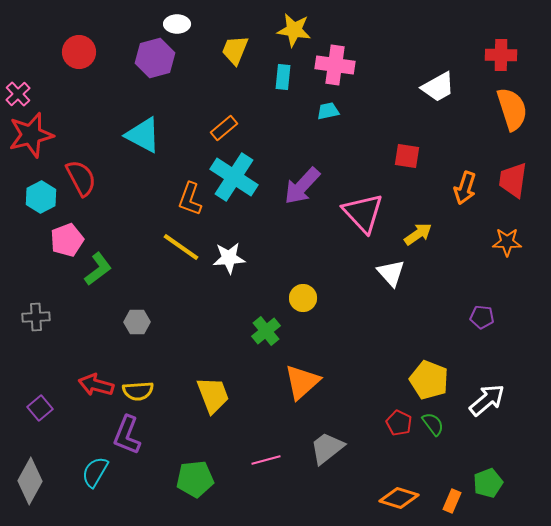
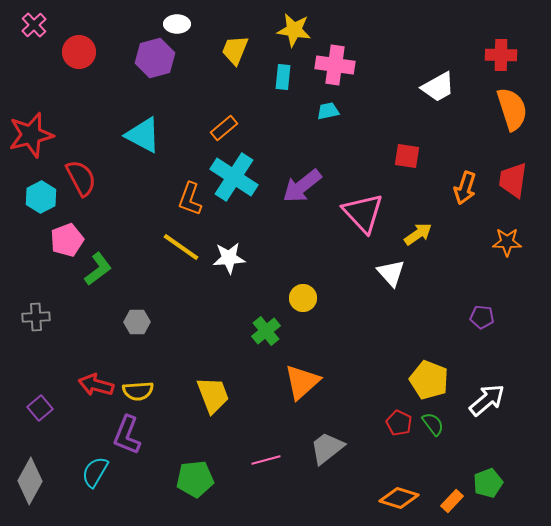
pink cross at (18, 94): moved 16 px right, 69 px up
purple arrow at (302, 186): rotated 9 degrees clockwise
orange rectangle at (452, 501): rotated 20 degrees clockwise
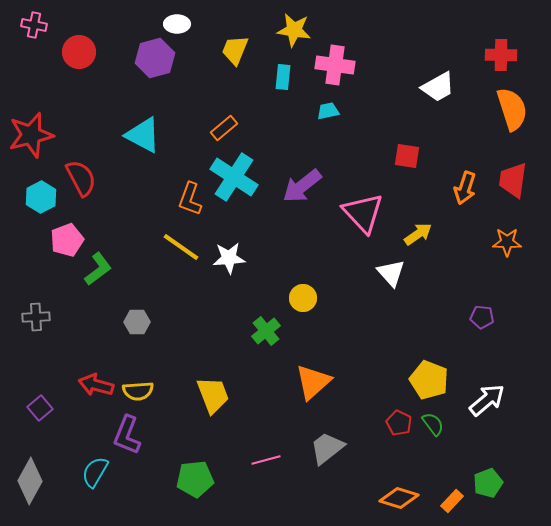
pink cross at (34, 25): rotated 35 degrees counterclockwise
orange triangle at (302, 382): moved 11 px right
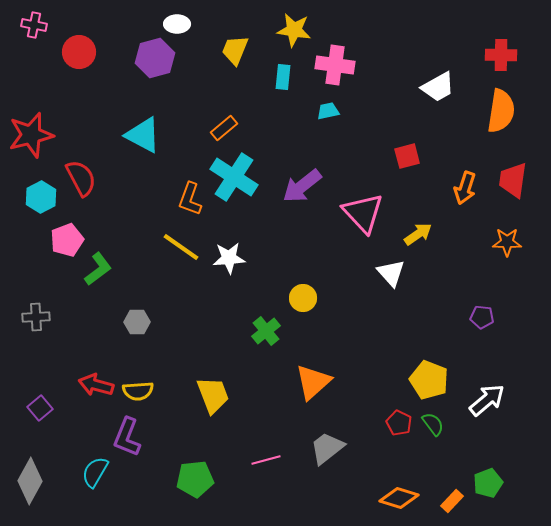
orange semicircle at (512, 109): moved 11 px left, 2 px down; rotated 27 degrees clockwise
red square at (407, 156): rotated 24 degrees counterclockwise
purple L-shape at (127, 435): moved 2 px down
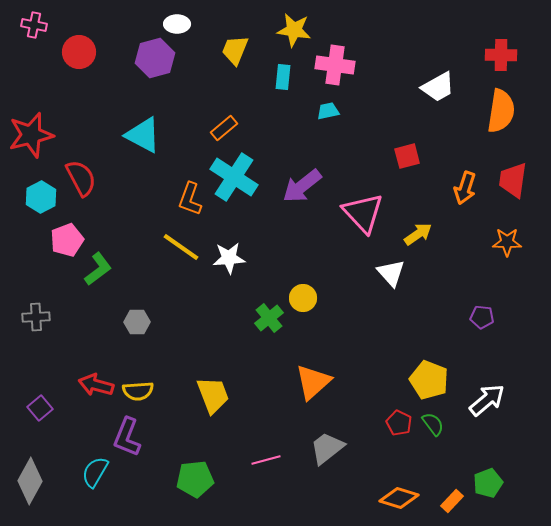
green cross at (266, 331): moved 3 px right, 13 px up
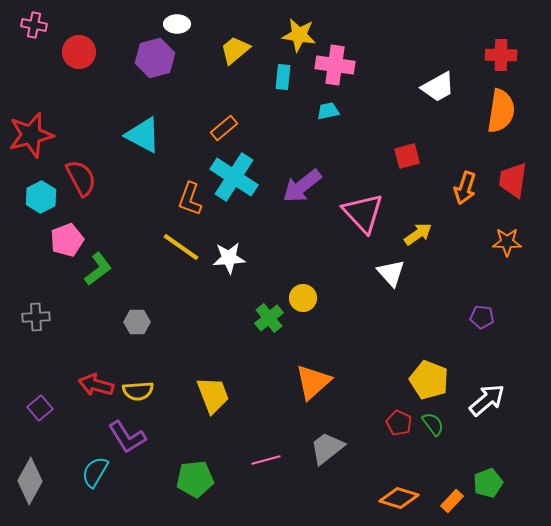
yellow star at (294, 30): moved 5 px right, 5 px down
yellow trapezoid at (235, 50): rotated 28 degrees clockwise
purple L-shape at (127, 437): rotated 54 degrees counterclockwise
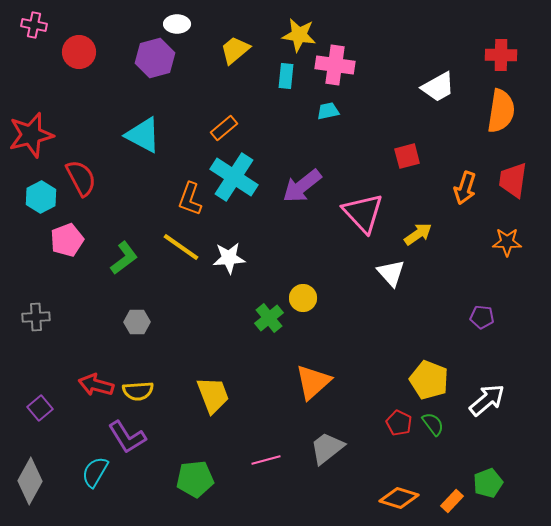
cyan rectangle at (283, 77): moved 3 px right, 1 px up
green L-shape at (98, 269): moved 26 px right, 11 px up
